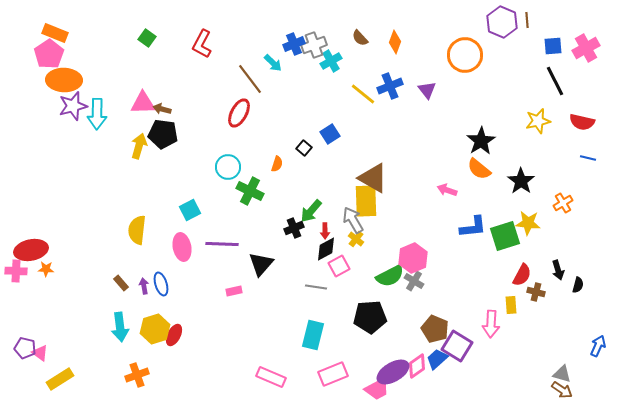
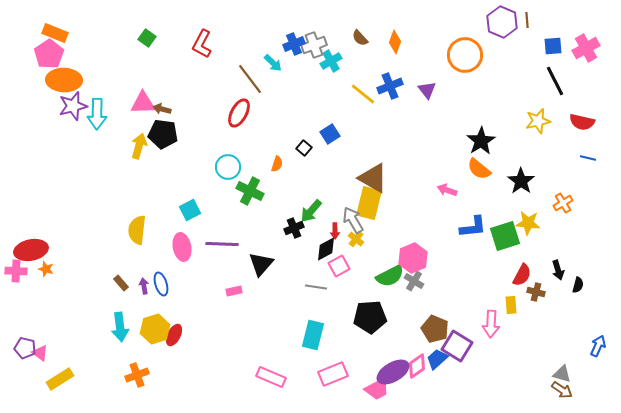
yellow rectangle at (366, 201): moved 3 px right, 2 px down; rotated 16 degrees clockwise
red arrow at (325, 231): moved 10 px right
orange star at (46, 269): rotated 14 degrees clockwise
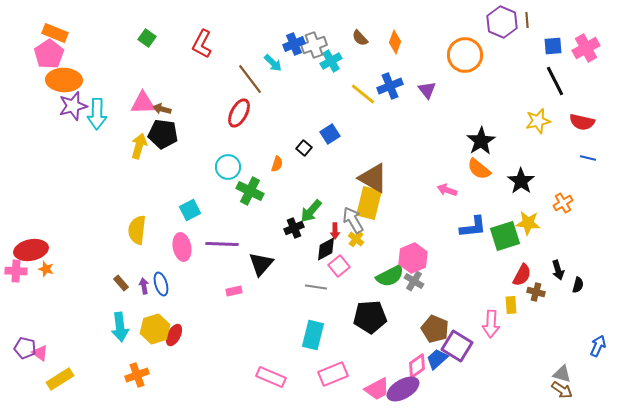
pink square at (339, 266): rotated 10 degrees counterclockwise
purple ellipse at (393, 372): moved 10 px right, 17 px down
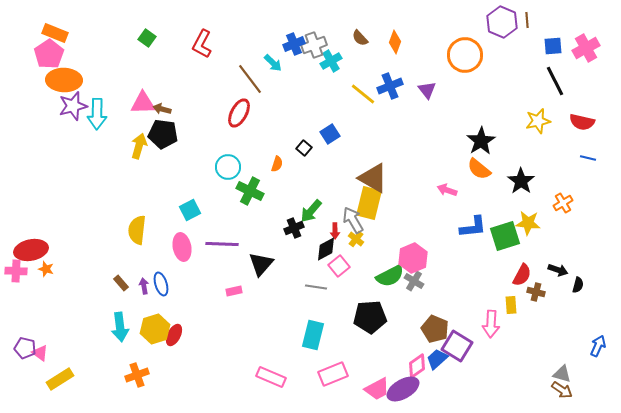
black arrow at (558, 270): rotated 54 degrees counterclockwise
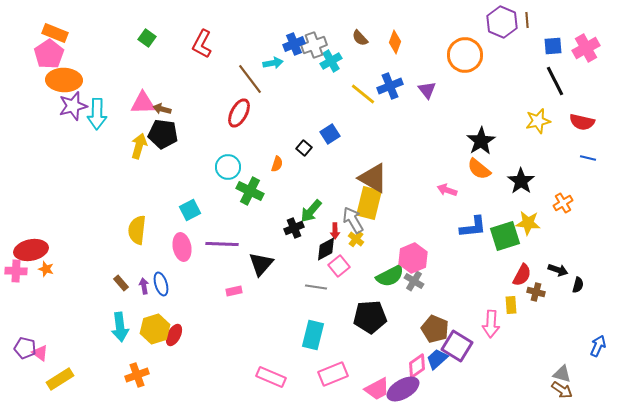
cyan arrow at (273, 63): rotated 54 degrees counterclockwise
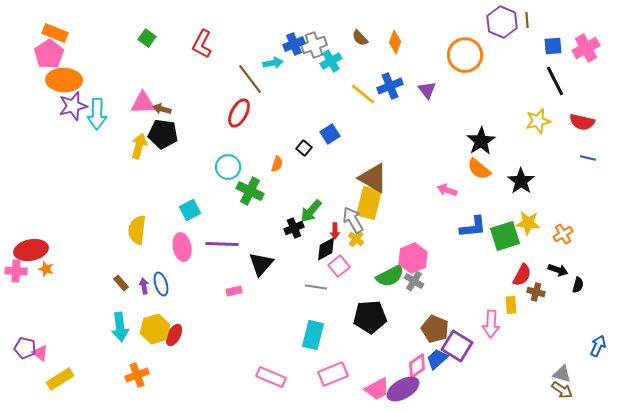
orange cross at (563, 203): moved 31 px down
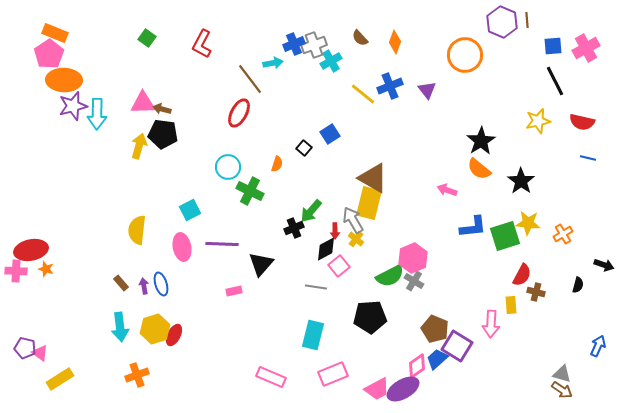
black arrow at (558, 270): moved 46 px right, 5 px up
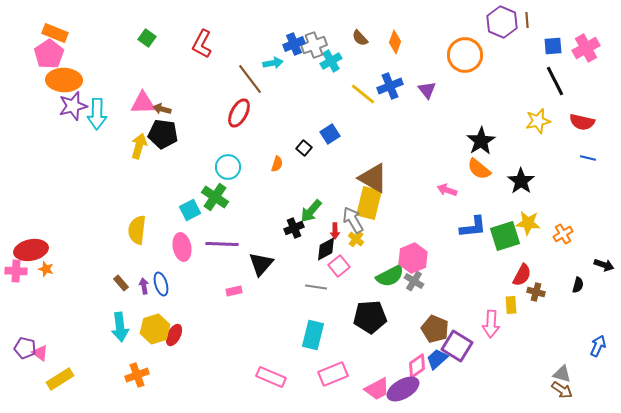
green cross at (250, 191): moved 35 px left, 6 px down; rotated 8 degrees clockwise
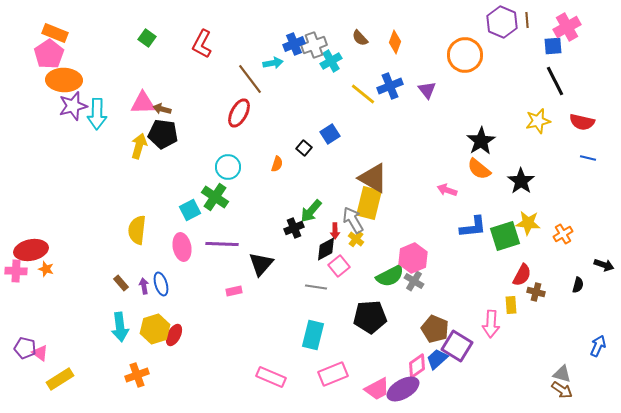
pink cross at (586, 48): moved 19 px left, 21 px up
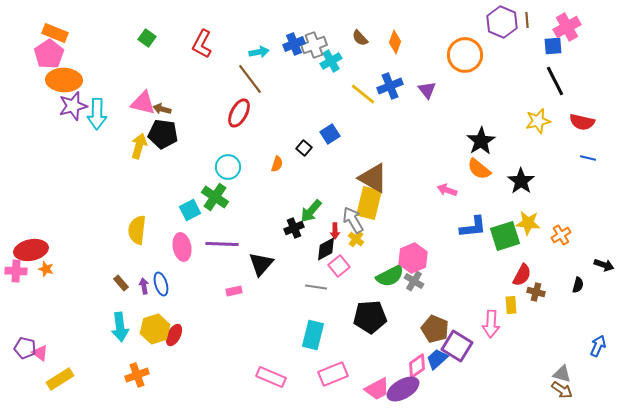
cyan arrow at (273, 63): moved 14 px left, 11 px up
pink triangle at (143, 103): rotated 16 degrees clockwise
orange cross at (563, 234): moved 2 px left, 1 px down
